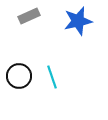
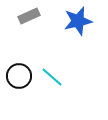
cyan line: rotated 30 degrees counterclockwise
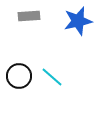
gray rectangle: rotated 20 degrees clockwise
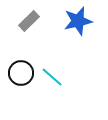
gray rectangle: moved 5 px down; rotated 40 degrees counterclockwise
black circle: moved 2 px right, 3 px up
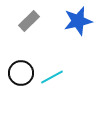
cyan line: rotated 70 degrees counterclockwise
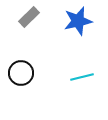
gray rectangle: moved 4 px up
cyan line: moved 30 px right; rotated 15 degrees clockwise
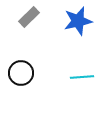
cyan line: rotated 10 degrees clockwise
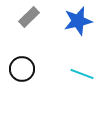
black circle: moved 1 px right, 4 px up
cyan line: moved 3 px up; rotated 25 degrees clockwise
